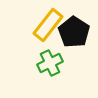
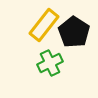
yellow rectangle: moved 4 px left
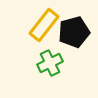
black pentagon: rotated 24 degrees clockwise
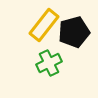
green cross: moved 1 px left
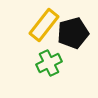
black pentagon: moved 1 px left, 1 px down
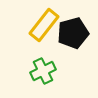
green cross: moved 6 px left, 8 px down
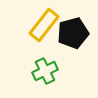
green cross: moved 2 px right
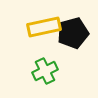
yellow rectangle: moved 2 px down; rotated 40 degrees clockwise
